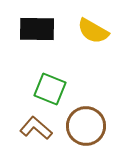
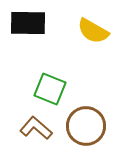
black rectangle: moved 9 px left, 6 px up
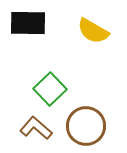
green square: rotated 24 degrees clockwise
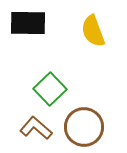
yellow semicircle: rotated 40 degrees clockwise
brown circle: moved 2 px left, 1 px down
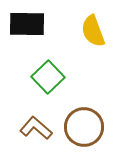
black rectangle: moved 1 px left, 1 px down
green square: moved 2 px left, 12 px up
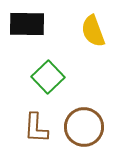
brown L-shape: rotated 128 degrees counterclockwise
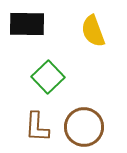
brown L-shape: moved 1 px right, 1 px up
